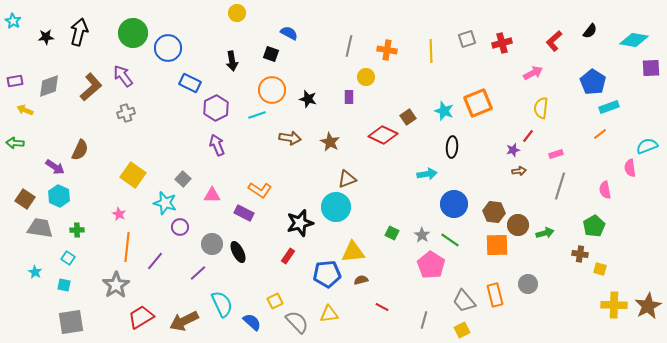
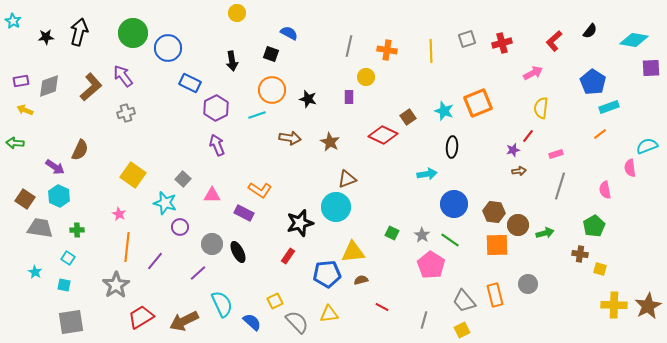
purple rectangle at (15, 81): moved 6 px right
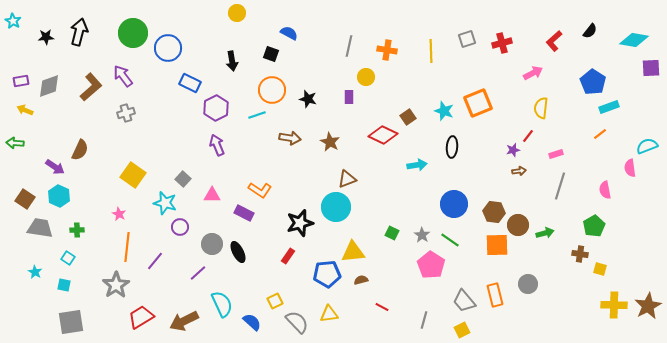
cyan arrow at (427, 174): moved 10 px left, 9 px up
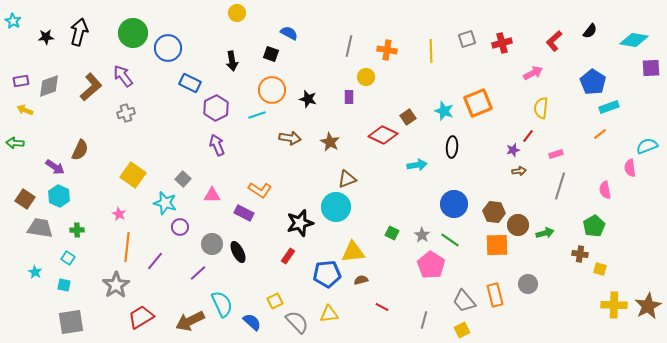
brown arrow at (184, 321): moved 6 px right
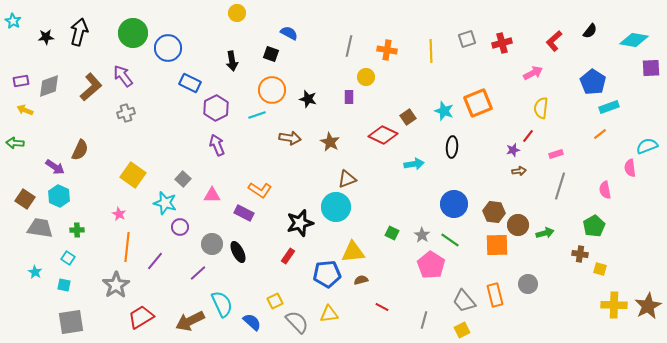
cyan arrow at (417, 165): moved 3 px left, 1 px up
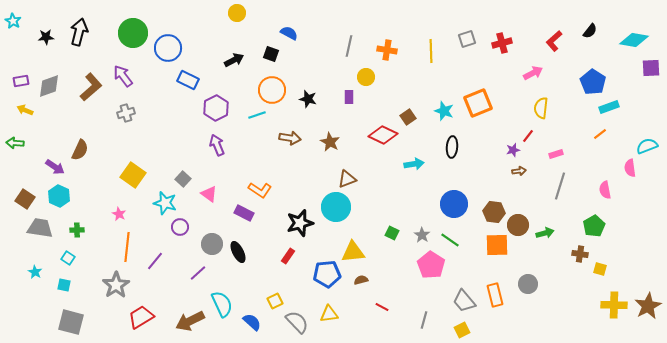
black arrow at (232, 61): moved 2 px right, 1 px up; rotated 108 degrees counterclockwise
blue rectangle at (190, 83): moved 2 px left, 3 px up
pink triangle at (212, 195): moved 3 px left, 1 px up; rotated 36 degrees clockwise
gray square at (71, 322): rotated 24 degrees clockwise
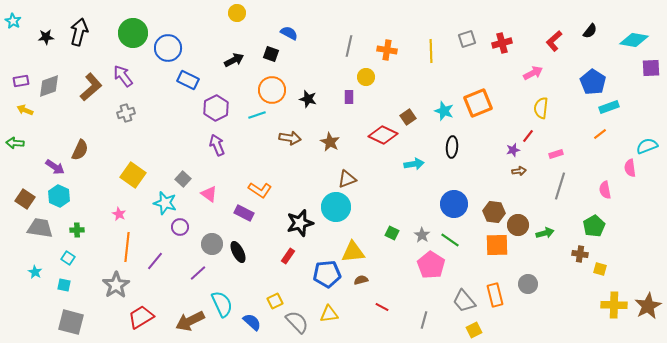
yellow square at (462, 330): moved 12 px right
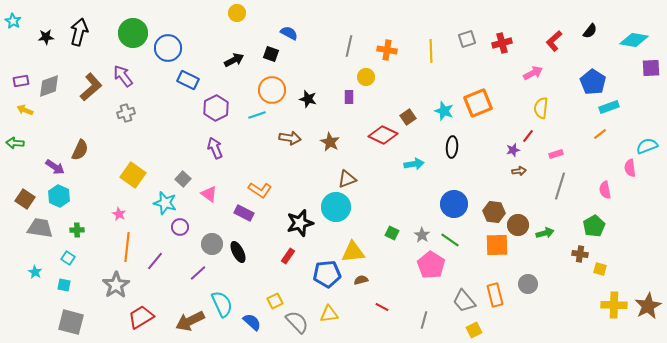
purple arrow at (217, 145): moved 2 px left, 3 px down
